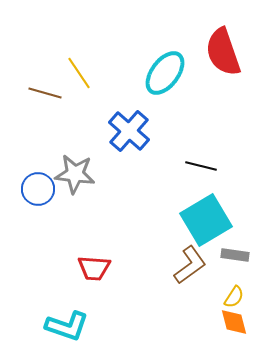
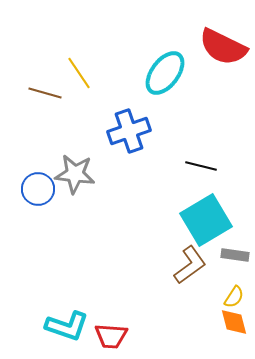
red semicircle: moved 5 px up; rotated 45 degrees counterclockwise
blue cross: rotated 30 degrees clockwise
red trapezoid: moved 17 px right, 68 px down
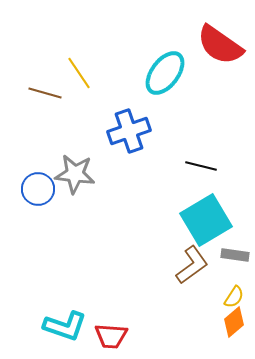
red semicircle: moved 3 px left, 2 px up; rotated 9 degrees clockwise
brown L-shape: moved 2 px right
orange diamond: rotated 64 degrees clockwise
cyan L-shape: moved 2 px left
